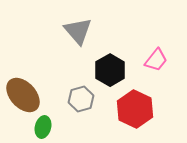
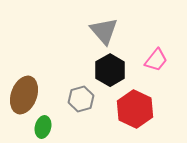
gray triangle: moved 26 px right
brown ellipse: moved 1 px right; rotated 63 degrees clockwise
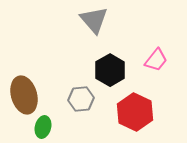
gray triangle: moved 10 px left, 11 px up
brown ellipse: rotated 36 degrees counterclockwise
gray hexagon: rotated 10 degrees clockwise
red hexagon: moved 3 px down
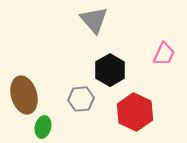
pink trapezoid: moved 8 px right, 6 px up; rotated 15 degrees counterclockwise
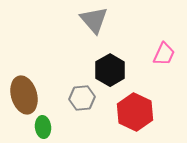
gray hexagon: moved 1 px right, 1 px up
green ellipse: rotated 20 degrees counterclockwise
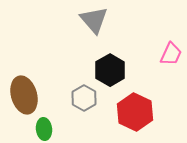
pink trapezoid: moved 7 px right
gray hexagon: moved 2 px right; rotated 25 degrees counterclockwise
green ellipse: moved 1 px right, 2 px down
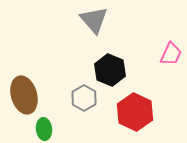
black hexagon: rotated 8 degrees counterclockwise
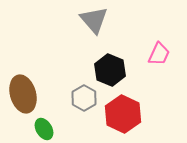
pink trapezoid: moved 12 px left
brown ellipse: moved 1 px left, 1 px up
red hexagon: moved 12 px left, 2 px down
green ellipse: rotated 25 degrees counterclockwise
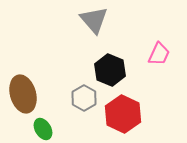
green ellipse: moved 1 px left
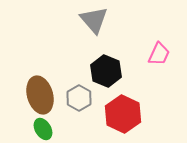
black hexagon: moved 4 px left, 1 px down
brown ellipse: moved 17 px right, 1 px down
gray hexagon: moved 5 px left
